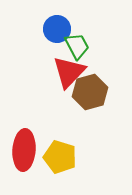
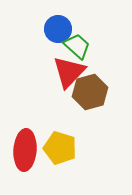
blue circle: moved 1 px right
green trapezoid: rotated 20 degrees counterclockwise
red ellipse: moved 1 px right
yellow pentagon: moved 9 px up
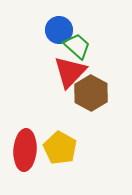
blue circle: moved 1 px right, 1 px down
red triangle: moved 1 px right
brown hexagon: moved 1 px right, 1 px down; rotated 16 degrees counterclockwise
yellow pentagon: rotated 12 degrees clockwise
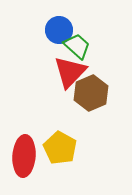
brown hexagon: rotated 8 degrees clockwise
red ellipse: moved 1 px left, 6 px down
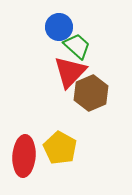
blue circle: moved 3 px up
